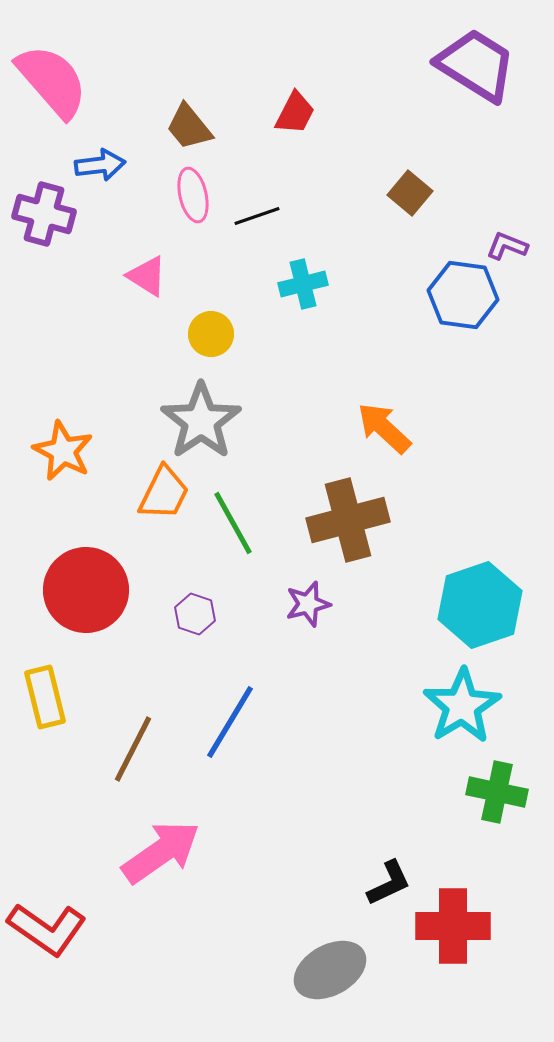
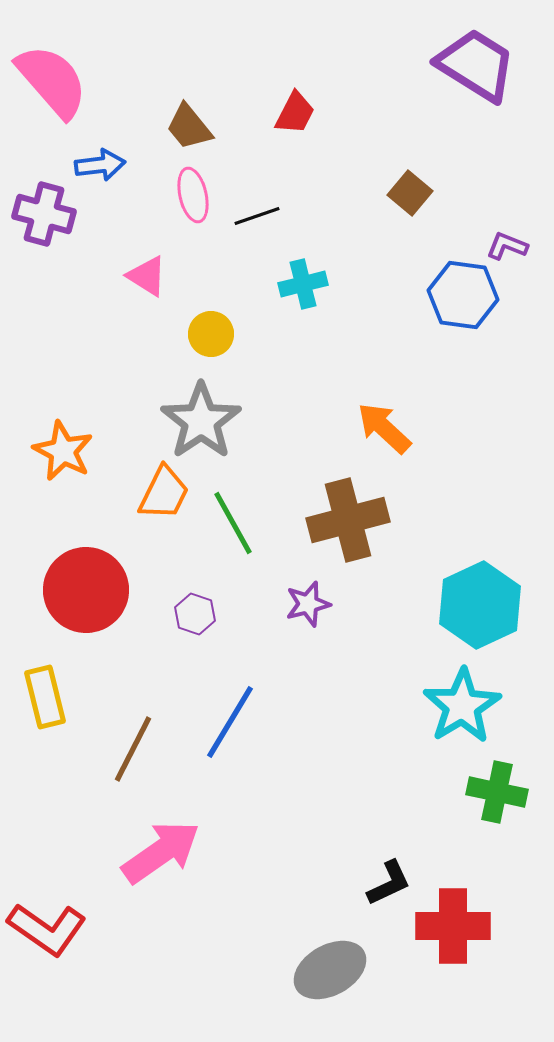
cyan hexagon: rotated 6 degrees counterclockwise
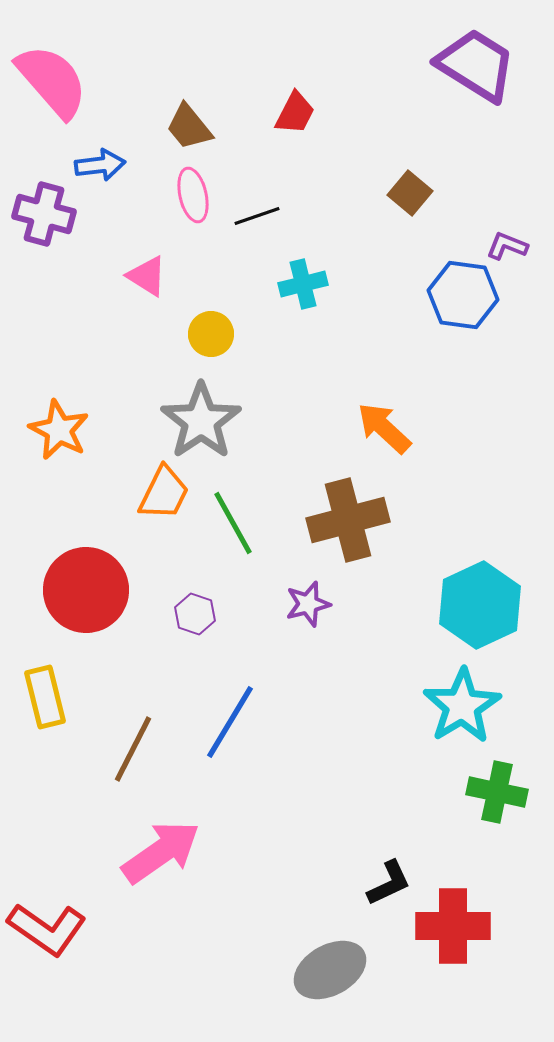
orange star: moved 4 px left, 21 px up
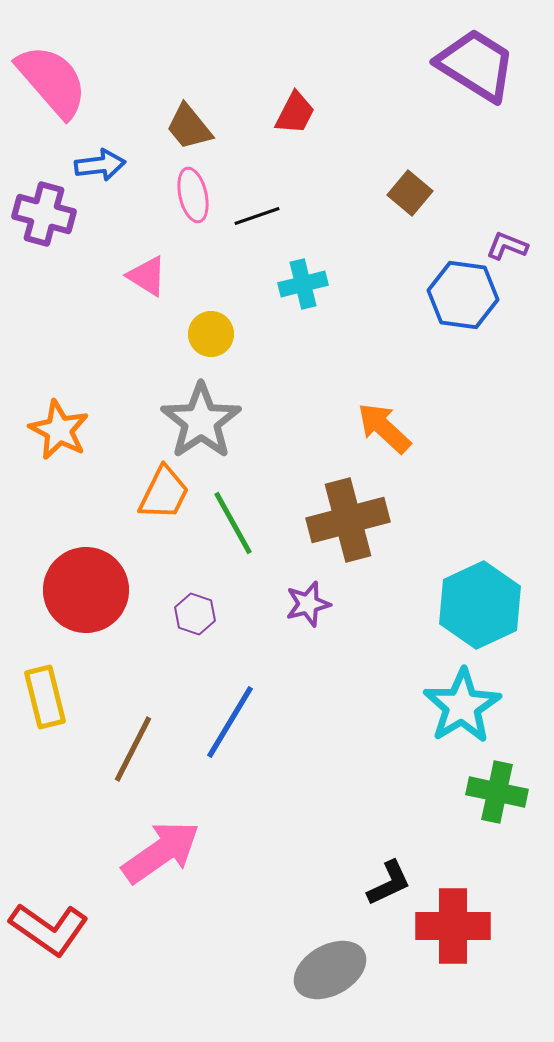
red L-shape: moved 2 px right
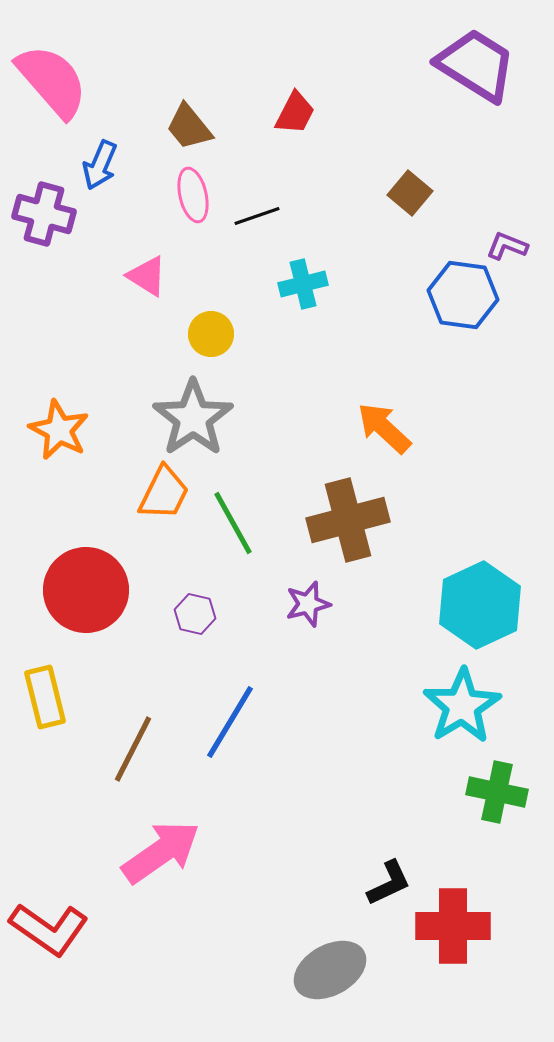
blue arrow: rotated 120 degrees clockwise
gray star: moved 8 px left, 3 px up
purple hexagon: rotated 6 degrees counterclockwise
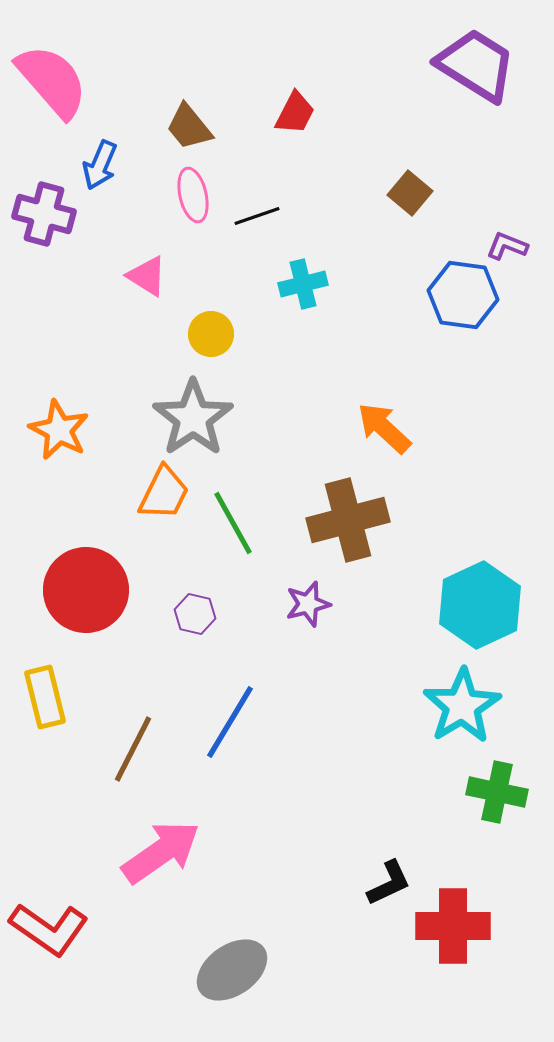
gray ellipse: moved 98 px left; rotated 6 degrees counterclockwise
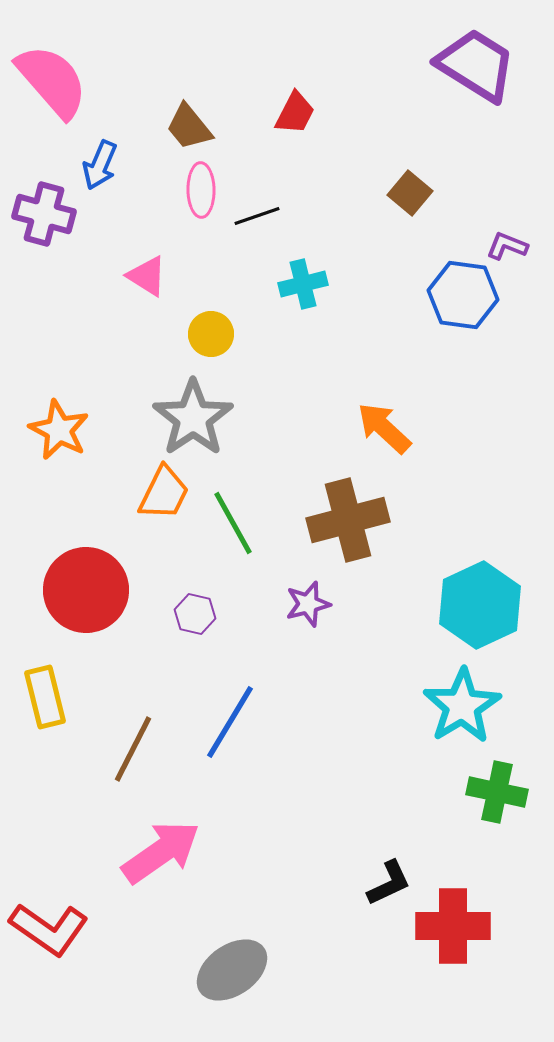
pink ellipse: moved 8 px right, 5 px up; rotated 12 degrees clockwise
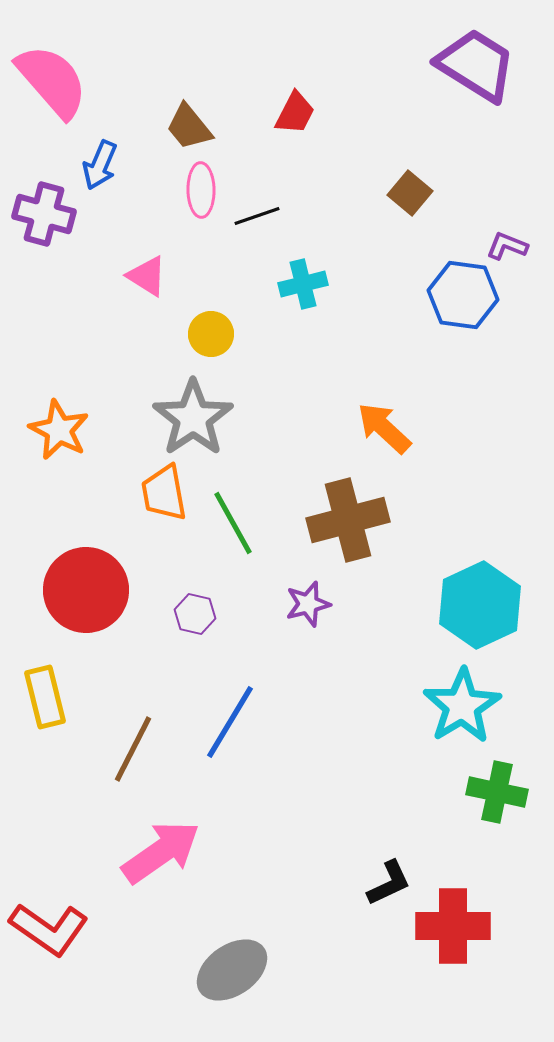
orange trapezoid: rotated 144 degrees clockwise
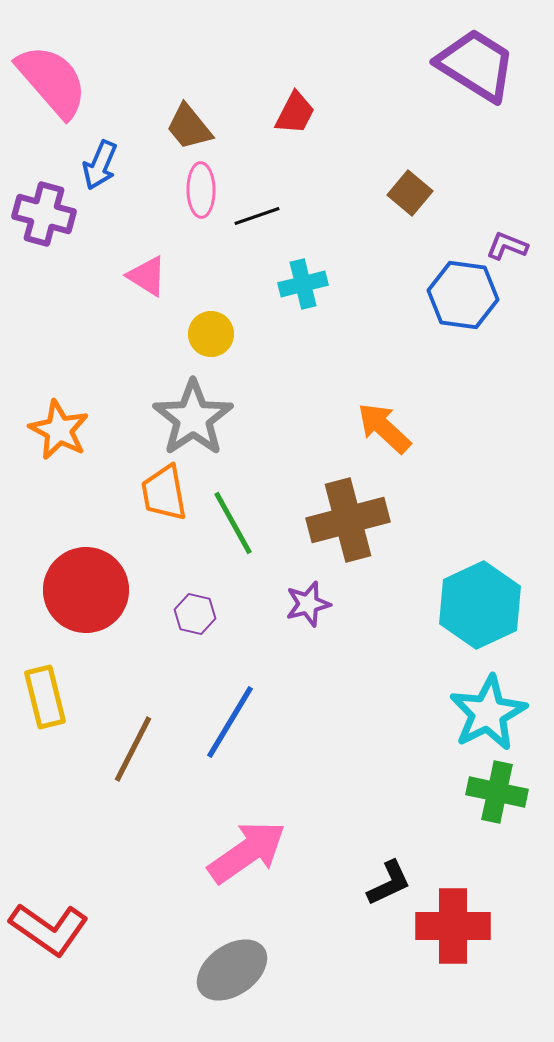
cyan star: moved 26 px right, 7 px down; rotated 4 degrees clockwise
pink arrow: moved 86 px right
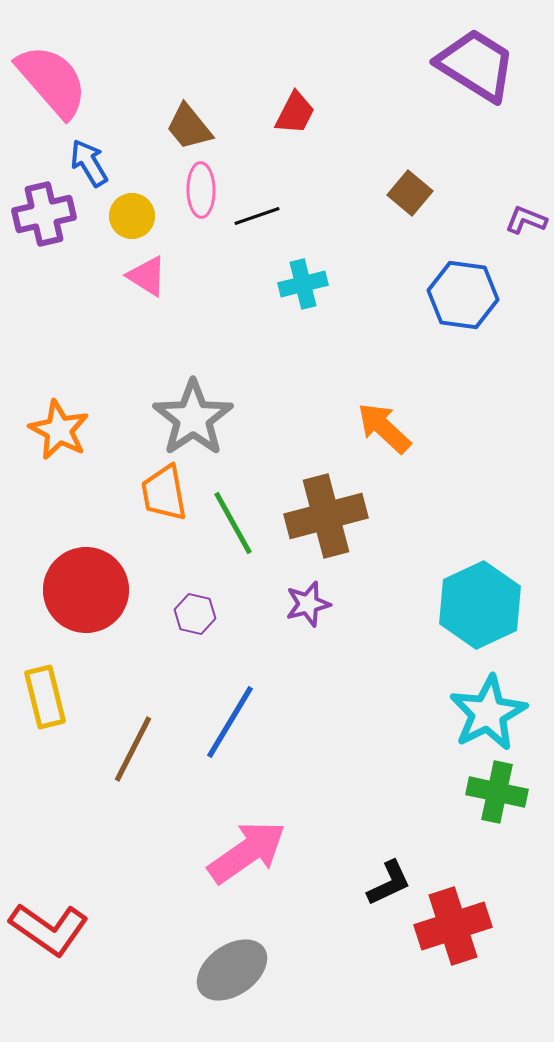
blue arrow: moved 11 px left, 2 px up; rotated 126 degrees clockwise
purple cross: rotated 28 degrees counterclockwise
purple L-shape: moved 19 px right, 26 px up
yellow circle: moved 79 px left, 118 px up
brown cross: moved 22 px left, 4 px up
red cross: rotated 18 degrees counterclockwise
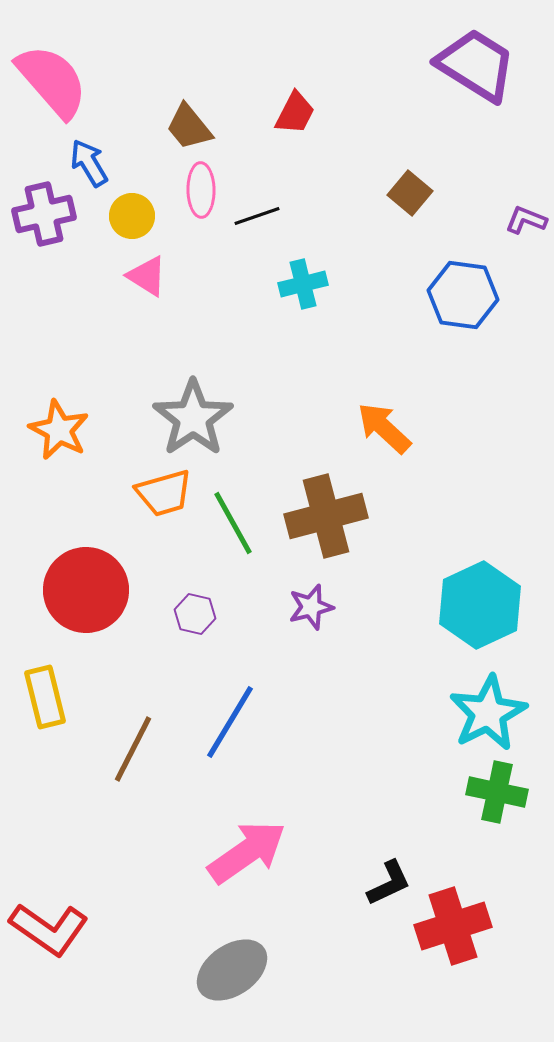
orange trapezoid: rotated 96 degrees counterclockwise
purple star: moved 3 px right, 3 px down
